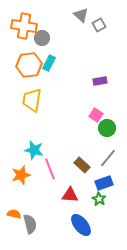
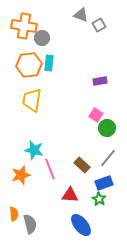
gray triangle: rotated 21 degrees counterclockwise
cyan rectangle: rotated 21 degrees counterclockwise
orange semicircle: rotated 72 degrees clockwise
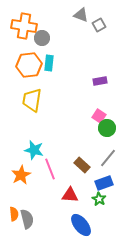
pink square: moved 3 px right, 1 px down
orange star: rotated 12 degrees counterclockwise
gray semicircle: moved 3 px left, 5 px up
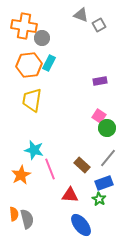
cyan rectangle: rotated 21 degrees clockwise
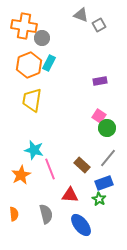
orange hexagon: rotated 15 degrees counterclockwise
gray semicircle: moved 19 px right, 5 px up
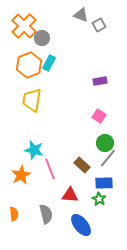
orange cross: rotated 35 degrees clockwise
green circle: moved 2 px left, 15 px down
blue rectangle: rotated 18 degrees clockwise
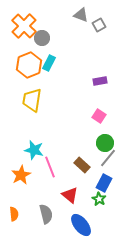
pink line: moved 2 px up
blue rectangle: rotated 60 degrees counterclockwise
red triangle: rotated 36 degrees clockwise
